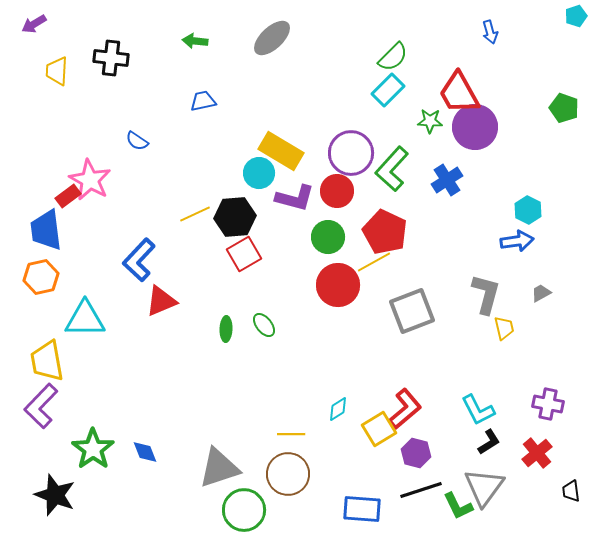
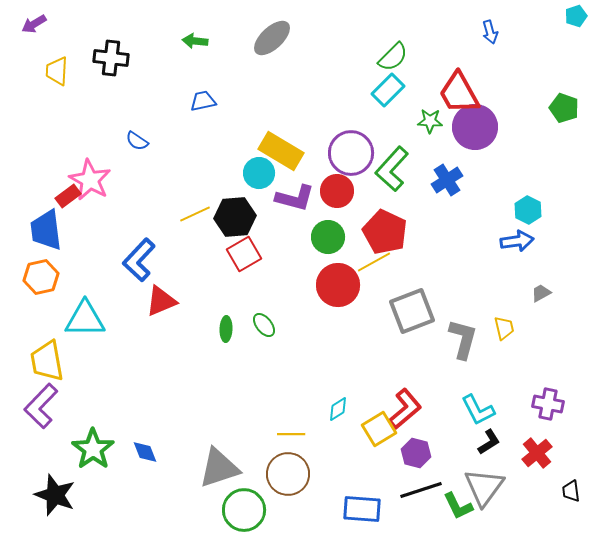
gray L-shape at (486, 294): moved 23 px left, 45 px down
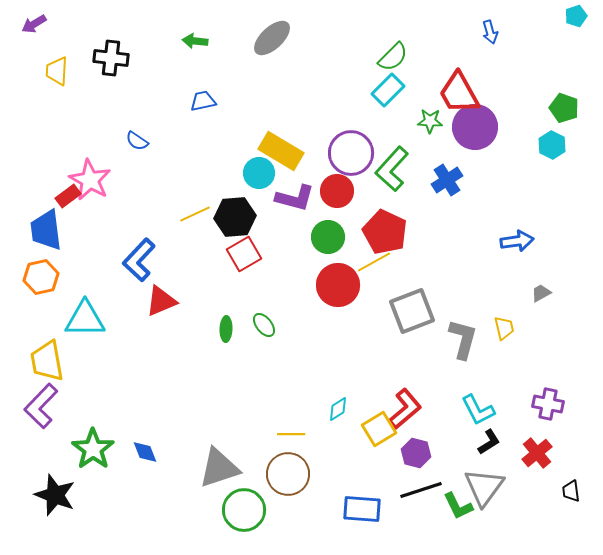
cyan hexagon at (528, 210): moved 24 px right, 65 px up
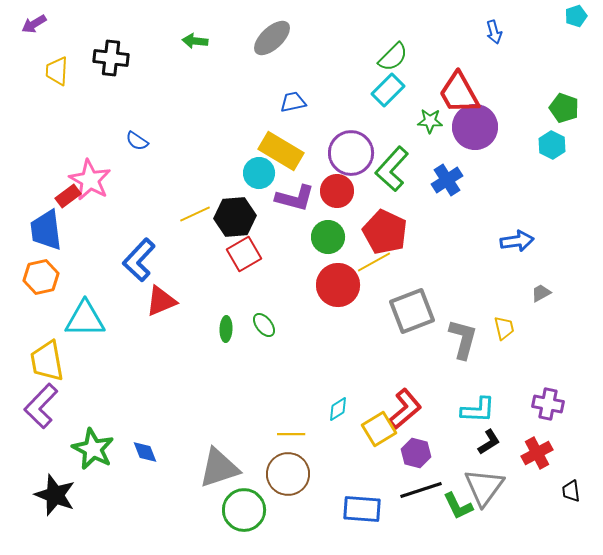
blue arrow at (490, 32): moved 4 px right
blue trapezoid at (203, 101): moved 90 px right, 1 px down
cyan L-shape at (478, 410): rotated 60 degrees counterclockwise
green star at (93, 449): rotated 9 degrees counterclockwise
red cross at (537, 453): rotated 12 degrees clockwise
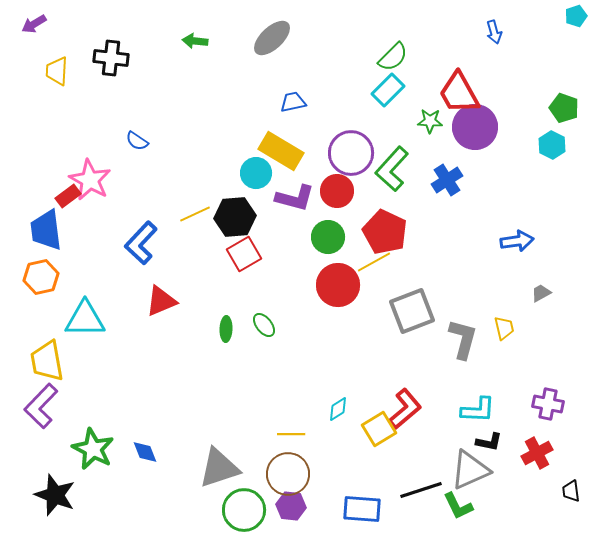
cyan circle at (259, 173): moved 3 px left
blue L-shape at (139, 260): moved 2 px right, 17 px up
black L-shape at (489, 442): rotated 44 degrees clockwise
purple hexagon at (416, 453): moved 125 px left, 53 px down; rotated 8 degrees counterclockwise
gray triangle at (484, 487): moved 14 px left, 17 px up; rotated 30 degrees clockwise
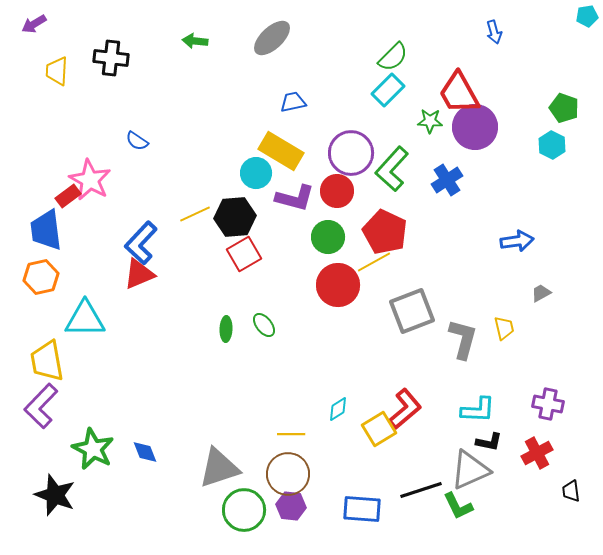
cyan pentagon at (576, 16): moved 11 px right; rotated 10 degrees clockwise
red triangle at (161, 301): moved 22 px left, 27 px up
